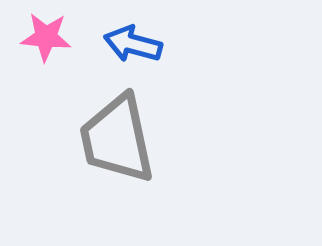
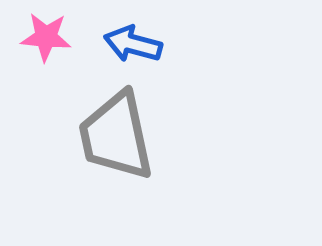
gray trapezoid: moved 1 px left, 3 px up
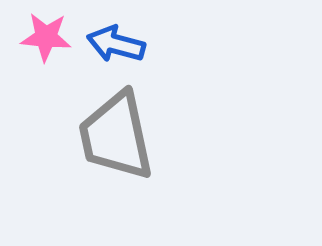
blue arrow: moved 17 px left
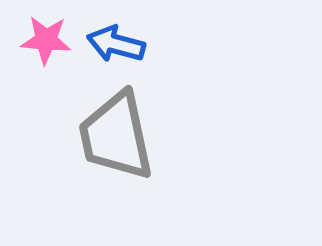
pink star: moved 3 px down
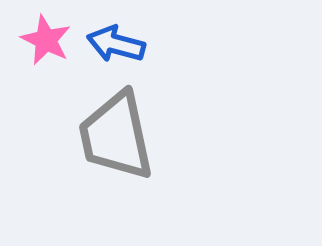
pink star: rotated 21 degrees clockwise
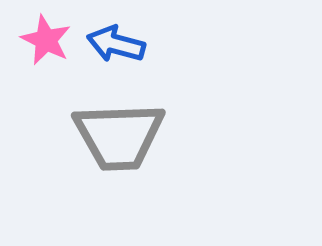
gray trapezoid: moved 3 px right; rotated 80 degrees counterclockwise
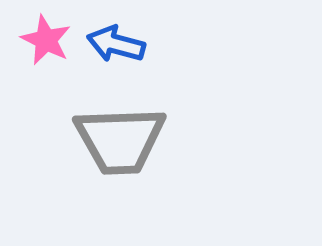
gray trapezoid: moved 1 px right, 4 px down
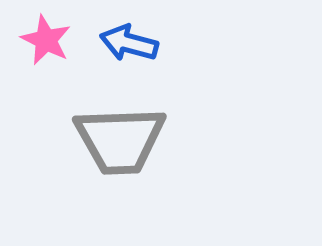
blue arrow: moved 13 px right, 1 px up
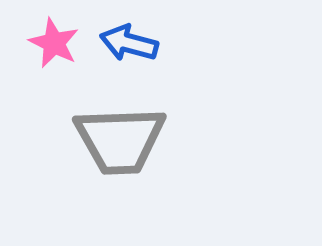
pink star: moved 8 px right, 3 px down
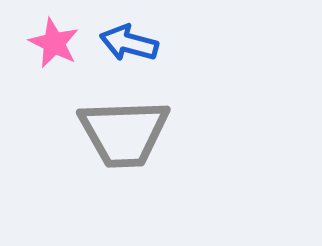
gray trapezoid: moved 4 px right, 7 px up
